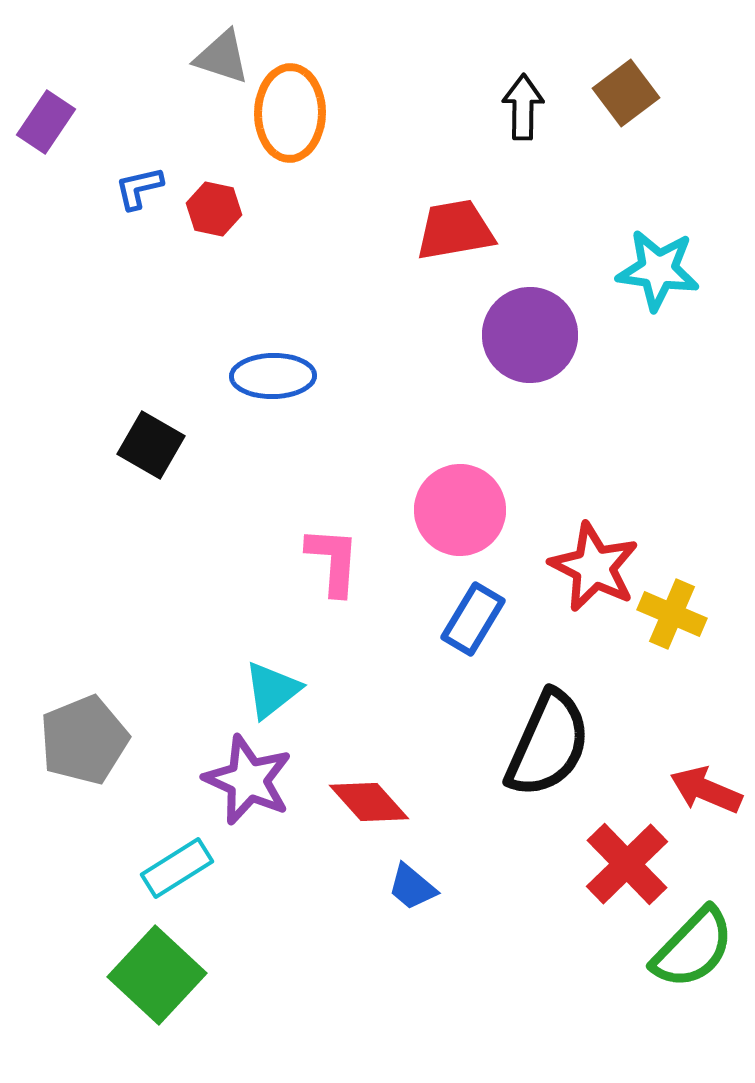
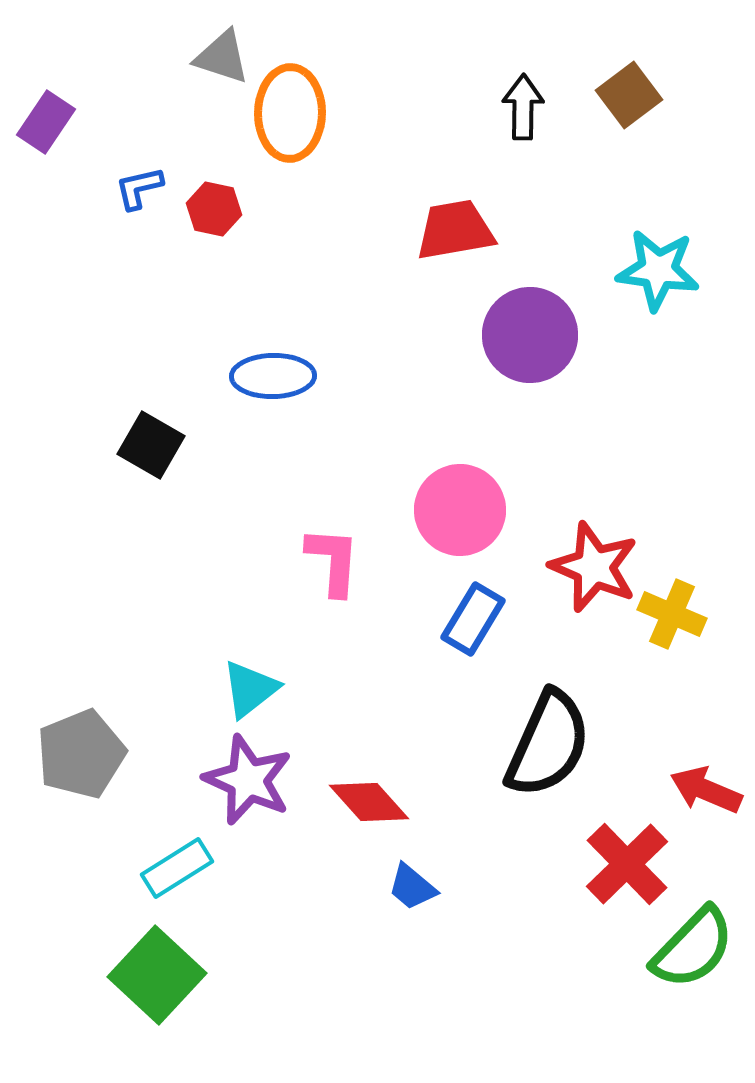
brown square: moved 3 px right, 2 px down
red star: rotated 4 degrees counterclockwise
cyan triangle: moved 22 px left, 1 px up
gray pentagon: moved 3 px left, 14 px down
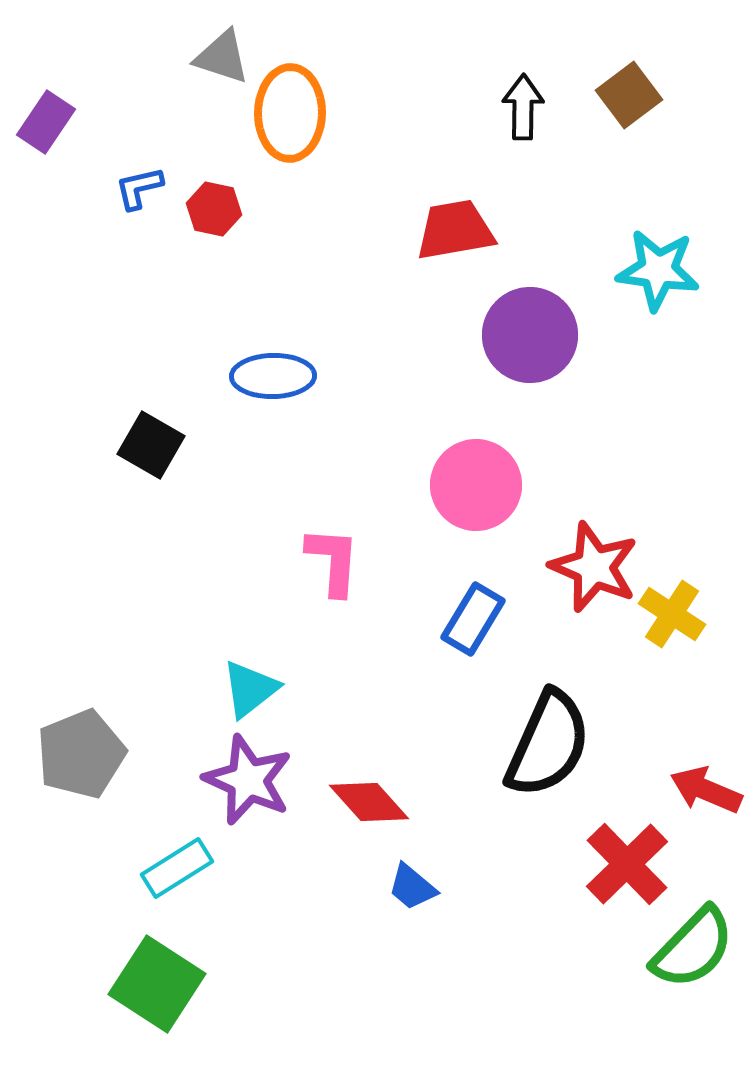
pink circle: moved 16 px right, 25 px up
yellow cross: rotated 10 degrees clockwise
green square: moved 9 px down; rotated 10 degrees counterclockwise
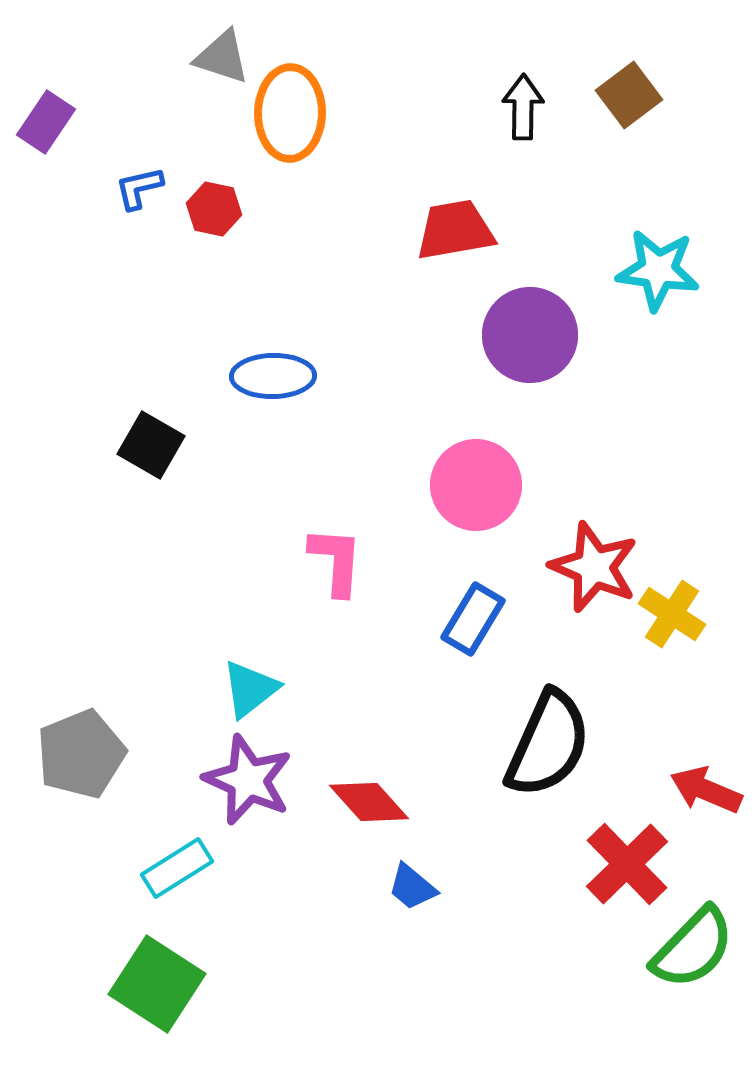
pink L-shape: moved 3 px right
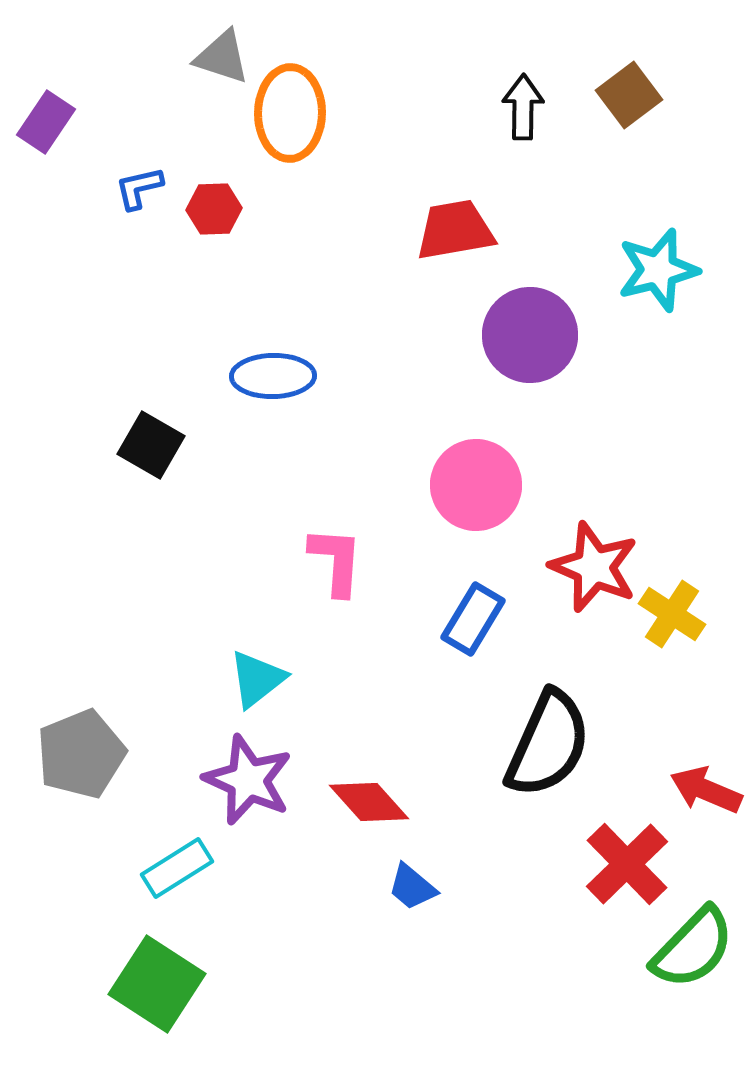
red hexagon: rotated 14 degrees counterclockwise
cyan star: rotated 22 degrees counterclockwise
cyan triangle: moved 7 px right, 10 px up
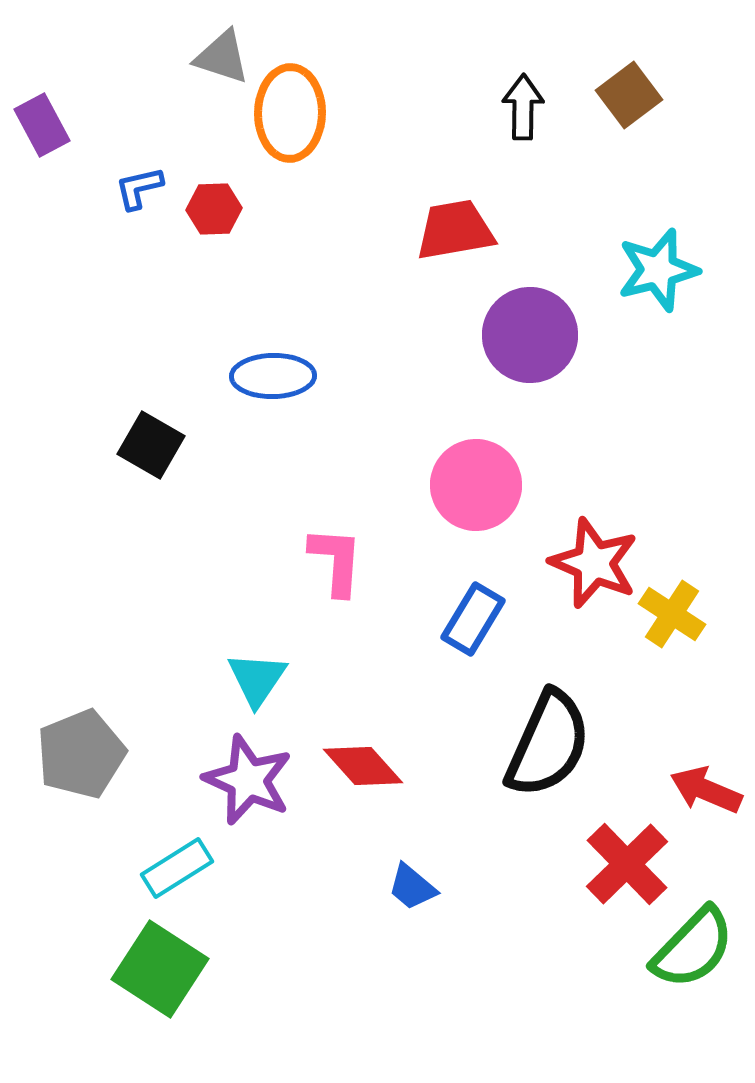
purple rectangle: moved 4 px left, 3 px down; rotated 62 degrees counterclockwise
red star: moved 4 px up
cyan triangle: rotated 18 degrees counterclockwise
red diamond: moved 6 px left, 36 px up
green square: moved 3 px right, 15 px up
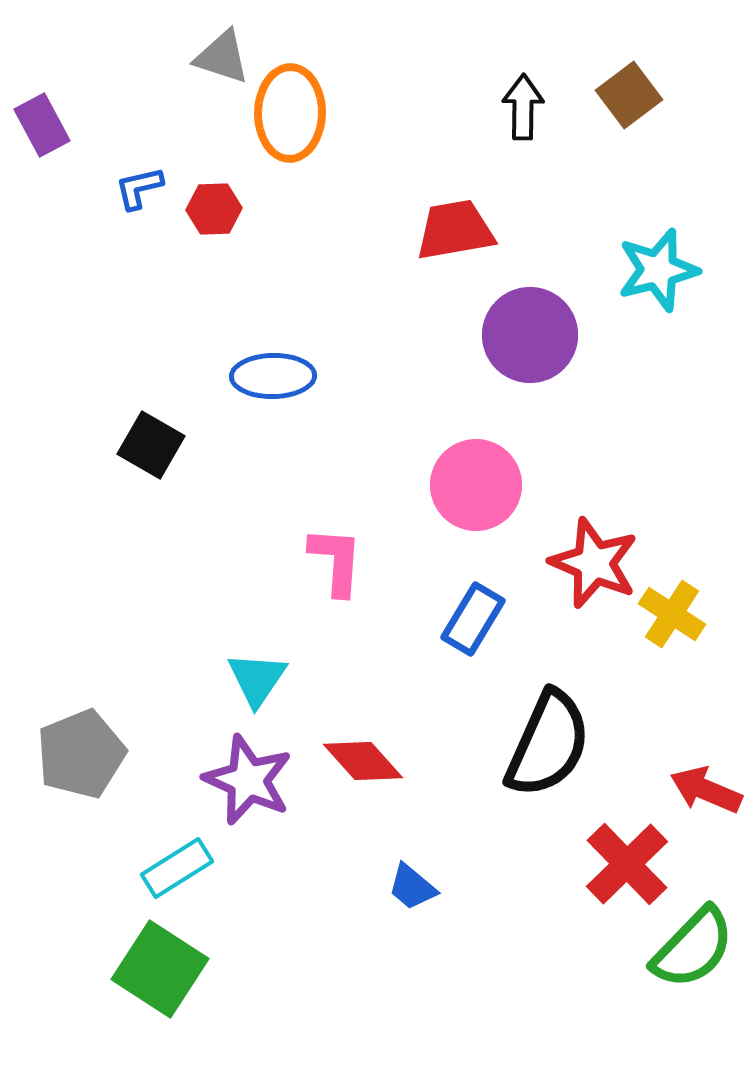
red diamond: moved 5 px up
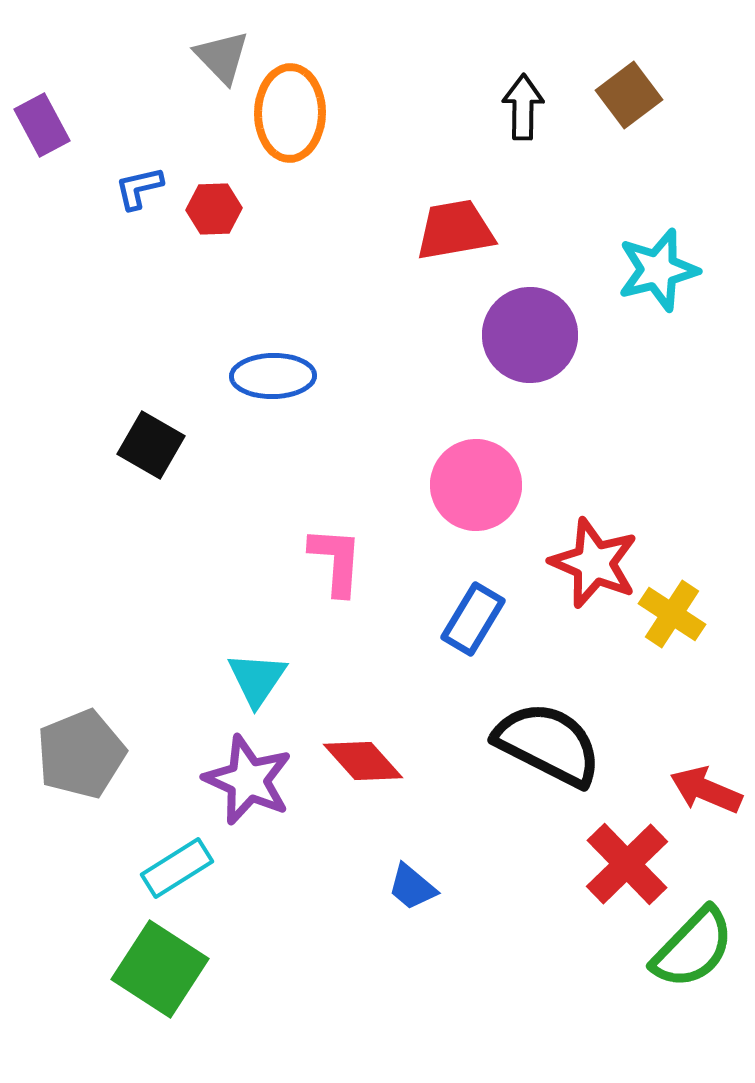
gray triangle: rotated 28 degrees clockwise
black semicircle: rotated 87 degrees counterclockwise
